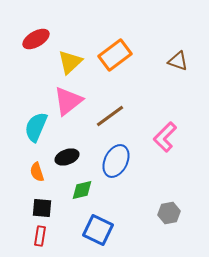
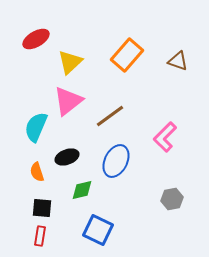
orange rectangle: moved 12 px right; rotated 12 degrees counterclockwise
gray hexagon: moved 3 px right, 14 px up
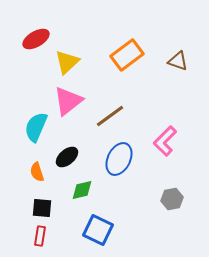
orange rectangle: rotated 12 degrees clockwise
yellow triangle: moved 3 px left
pink L-shape: moved 4 px down
black ellipse: rotated 20 degrees counterclockwise
blue ellipse: moved 3 px right, 2 px up
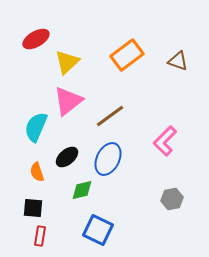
blue ellipse: moved 11 px left
black square: moved 9 px left
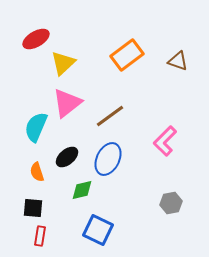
yellow triangle: moved 4 px left, 1 px down
pink triangle: moved 1 px left, 2 px down
gray hexagon: moved 1 px left, 4 px down
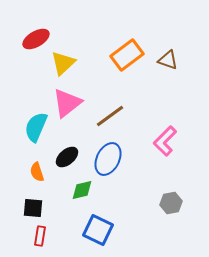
brown triangle: moved 10 px left, 1 px up
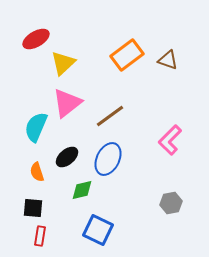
pink L-shape: moved 5 px right, 1 px up
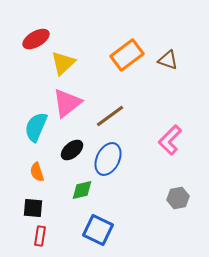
black ellipse: moved 5 px right, 7 px up
gray hexagon: moved 7 px right, 5 px up
